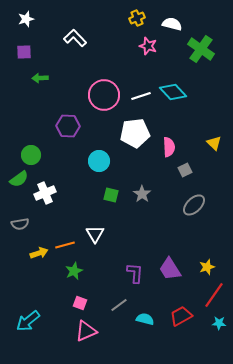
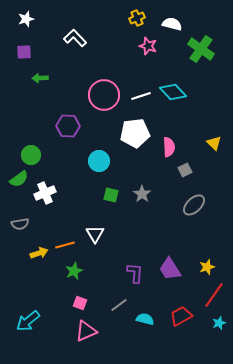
cyan star: rotated 24 degrees counterclockwise
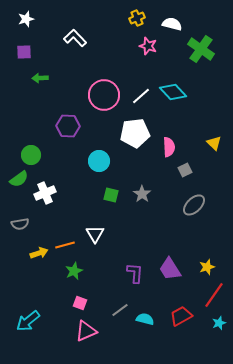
white line: rotated 24 degrees counterclockwise
gray line: moved 1 px right, 5 px down
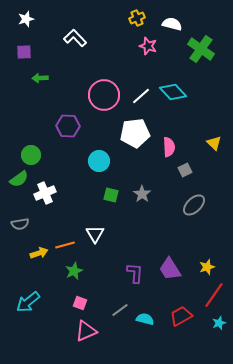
cyan arrow: moved 19 px up
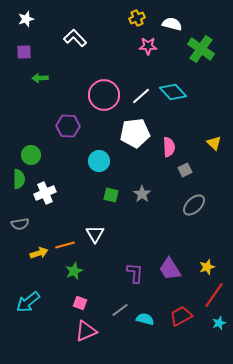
pink star: rotated 18 degrees counterclockwise
green semicircle: rotated 54 degrees counterclockwise
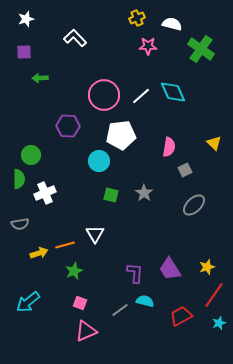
cyan diamond: rotated 20 degrees clockwise
white pentagon: moved 14 px left, 2 px down
pink semicircle: rotated 12 degrees clockwise
gray star: moved 2 px right, 1 px up
cyan semicircle: moved 18 px up
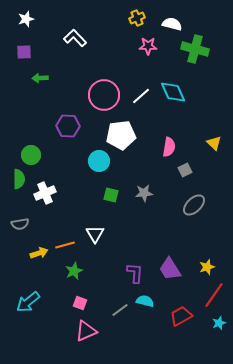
green cross: moved 6 px left; rotated 20 degrees counterclockwise
gray star: rotated 30 degrees clockwise
